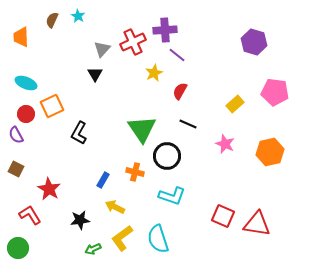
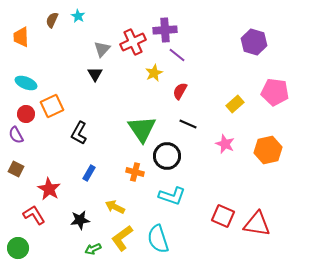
orange hexagon: moved 2 px left, 2 px up
blue rectangle: moved 14 px left, 7 px up
red L-shape: moved 4 px right
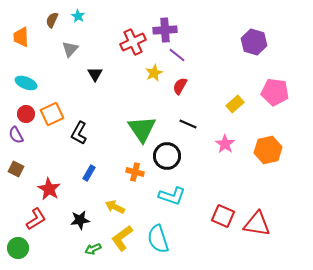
gray triangle: moved 32 px left
red semicircle: moved 5 px up
orange square: moved 8 px down
pink star: rotated 12 degrees clockwise
red L-shape: moved 2 px right, 4 px down; rotated 90 degrees clockwise
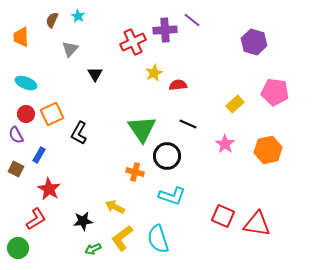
purple line: moved 15 px right, 35 px up
red semicircle: moved 2 px left, 1 px up; rotated 54 degrees clockwise
blue rectangle: moved 50 px left, 18 px up
black star: moved 3 px right, 1 px down
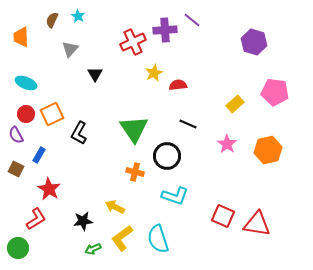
green triangle: moved 8 px left
pink star: moved 2 px right
cyan L-shape: moved 3 px right
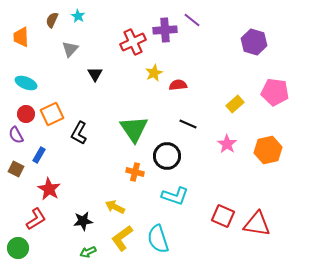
green arrow: moved 5 px left, 3 px down
